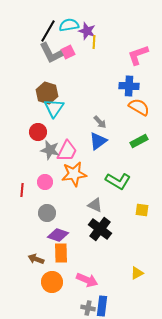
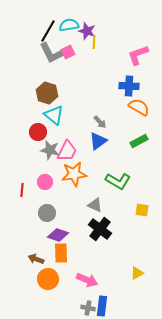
cyan triangle: moved 7 px down; rotated 25 degrees counterclockwise
orange circle: moved 4 px left, 3 px up
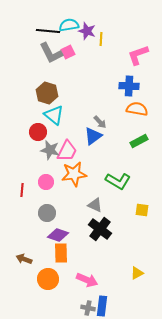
black line: rotated 65 degrees clockwise
yellow line: moved 7 px right, 3 px up
orange semicircle: moved 2 px left, 2 px down; rotated 20 degrees counterclockwise
blue triangle: moved 5 px left, 5 px up
pink circle: moved 1 px right
brown arrow: moved 12 px left
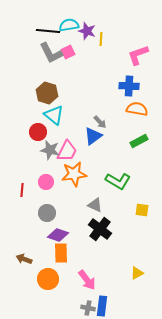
pink arrow: rotated 30 degrees clockwise
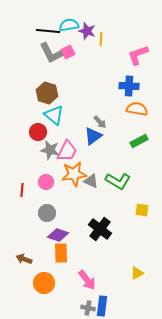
gray triangle: moved 4 px left, 24 px up
orange circle: moved 4 px left, 4 px down
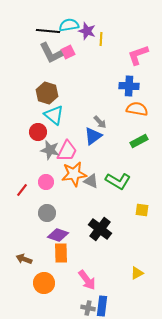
red line: rotated 32 degrees clockwise
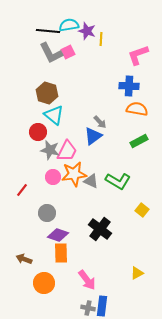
pink circle: moved 7 px right, 5 px up
yellow square: rotated 32 degrees clockwise
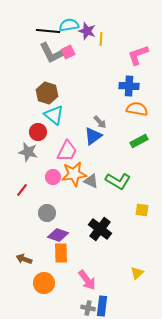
gray star: moved 22 px left, 2 px down
yellow square: rotated 32 degrees counterclockwise
yellow triangle: rotated 16 degrees counterclockwise
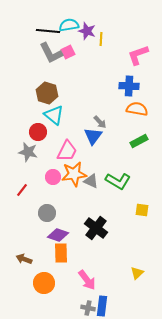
blue triangle: rotated 18 degrees counterclockwise
black cross: moved 4 px left, 1 px up
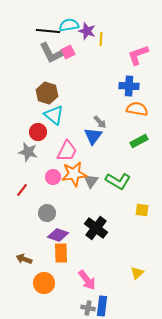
gray triangle: rotated 42 degrees clockwise
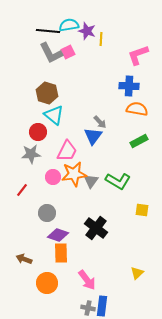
gray star: moved 3 px right, 2 px down; rotated 18 degrees counterclockwise
orange circle: moved 3 px right
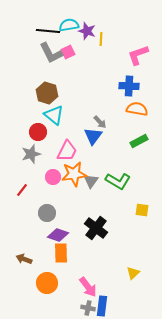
gray star: rotated 12 degrees counterclockwise
yellow triangle: moved 4 px left
pink arrow: moved 1 px right, 7 px down
